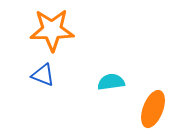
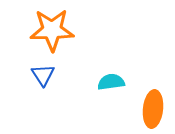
blue triangle: rotated 35 degrees clockwise
orange ellipse: rotated 15 degrees counterclockwise
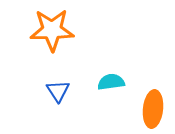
blue triangle: moved 15 px right, 16 px down
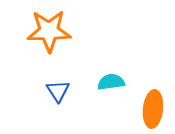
orange star: moved 3 px left, 1 px down
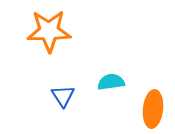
blue triangle: moved 5 px right, 5 px down
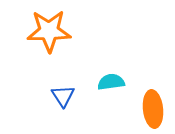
orange ellipse: rotated 12 degrees counterclockwise
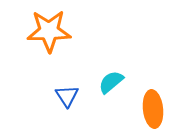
cyan semicircle: rotated 32 degrees counterclockwise
blue triangle: moved 4 px right
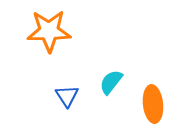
cyan semicircle: rotated 12 degrees counterclockwise
orange ellipse: moved 5 px up
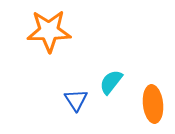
blue triangle: moved 9 px right, 4 px down
